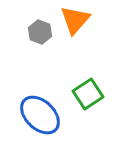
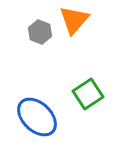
orange triangle: moved 1 px left
blue ellipse: moved 3 px left, 2 px down
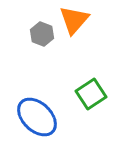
gray hexagon: moved 2 px right, 2 px down
green square: moved 3 px right
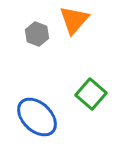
gray hexagon: moved 5 px left
green square: rotated 16 degrees counterclockwise
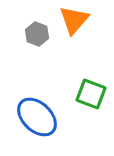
green square: rotated 20 degrees counterclockwise
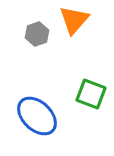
gray hexagon: rotated 20 degrees clockwise
blue ellipse: moved 1 px up
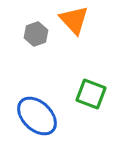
orange triangle: rotated 24 degrees counterclockwise
gray hexagon: moved 1 px left
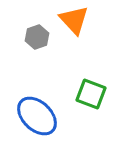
gray hexagon: moved 1 px right, 3 px down
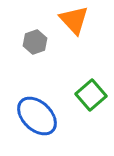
gray hexagon: moved 2 px left, 5 px down
green square: moved 1 px down; rotated 28 degrees clockwise
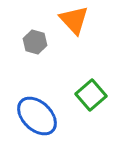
gray hexagon: rotated 25 degrees counterclockwise
